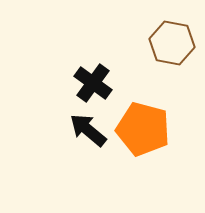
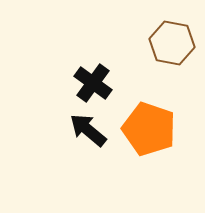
orange pentagon: moved 6 px right; rotated 4 degrees clockwise
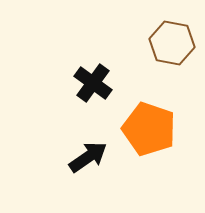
black arrow: moved 27 px down; rotated 105 degrees clockwise
